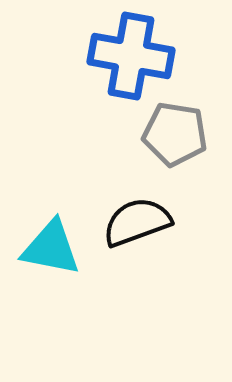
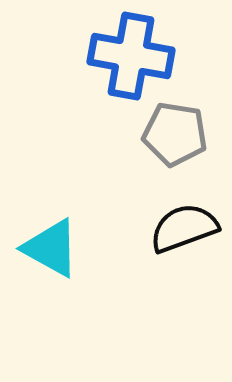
black semicircle: moved 47 px right, 6 px down
cyan triangle: rotated 18 degrees clockwise
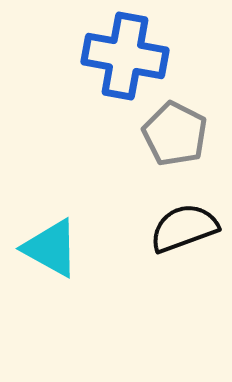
blue cross: moved 6 px left
gray pentagon: rotated 18 degrees clockwise
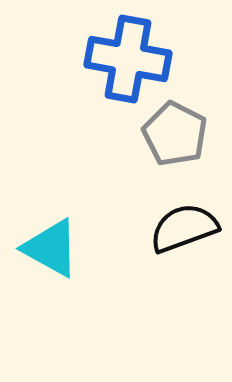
blue cross: moved 3 px right, 3 px down
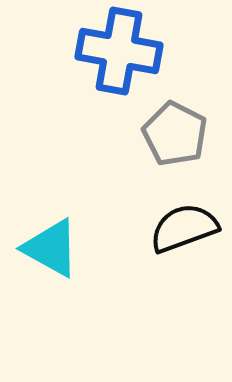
blue cross: moved 9 px left, 8 px up
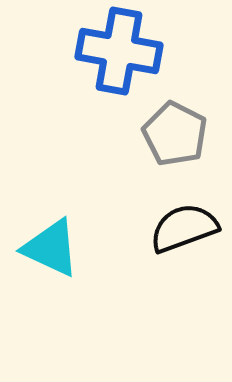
cyan triangle: rotated 4 degrees counterclockwise
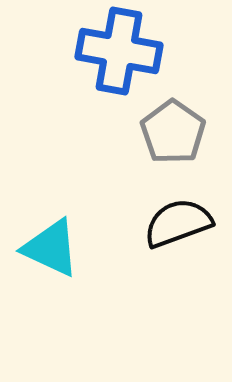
gray pentagon: moved 2 px left, 2 px up; rotated 8 degrees clockwise
black semicircle: moved 6 px left, 5 px up
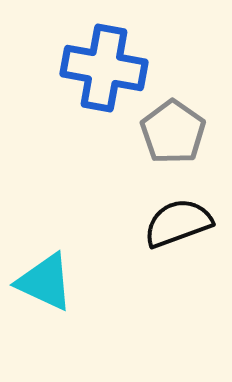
blue cross: moved 15 px left, 17 px down
cyan triangle: moved 6 px left, 34 px down
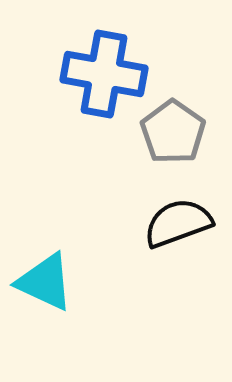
blue cross: moved 6 px down
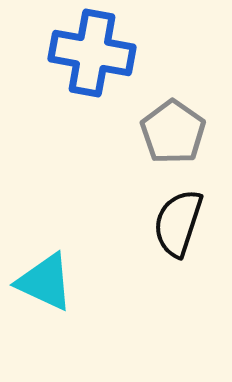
blue cross: moved 12 px left, 21 px up
black semicircle: rotated 52 degrees counterclockwise
